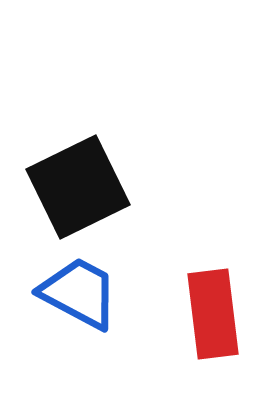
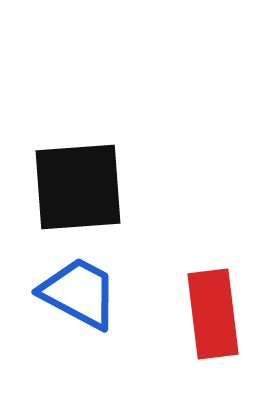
black square: rotated 22 degrees clockwise
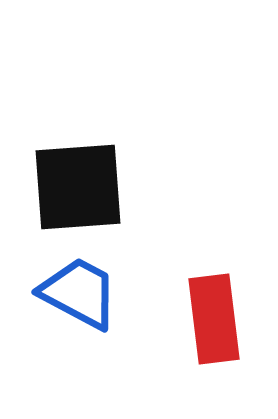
red rectangle: moved 1 px right, 5 px down
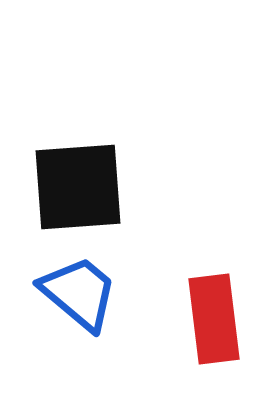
blue trapezoid: rotated 12 degrees clockwise
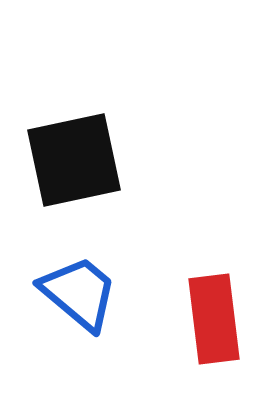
black square: moved 4 px left, 27 px up; rotated 8 degrees counterclockwise
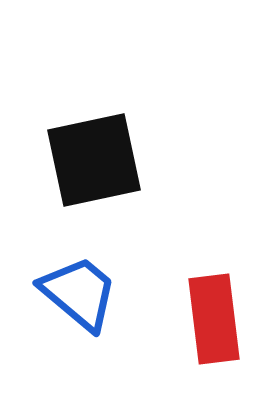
black square: moved 20 px right
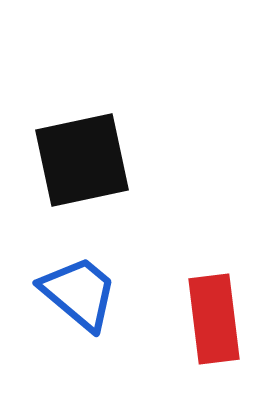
black square: moved 12 px left
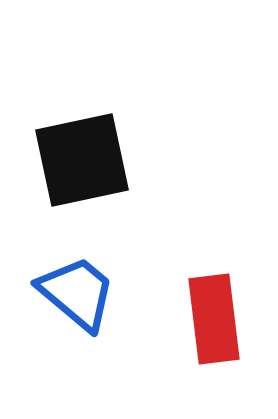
blue trapezoid: moved 2 px left
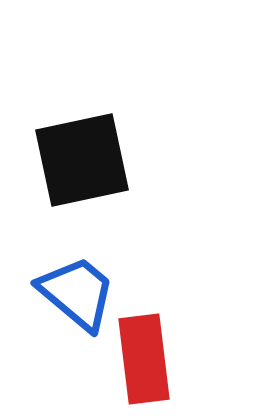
red rectangle: moved 70 px left, 40 px down
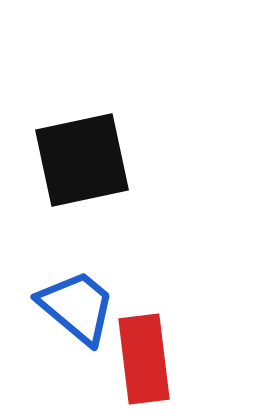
blue trapezoid: moved 14 px down
